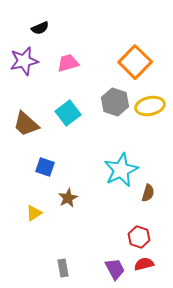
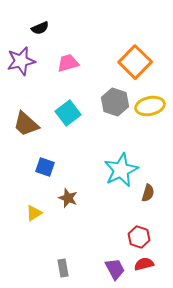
purple star: moved 3 px left
brown star: rotated 24 degrees counterclockwise
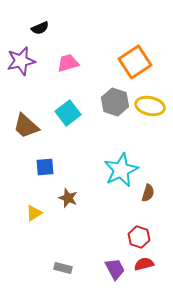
orange square: rotated 12 degrees clockwise
yellow ellipse: rotated 24 degrees clockwise
brown trapezoid: moved 2 px down
blue square: rotated 24 degrees counterclockwise
gray rectangle: rotated 66 degrees counterclockwise
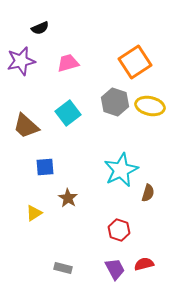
brown star: rotated 12 degrees clockwise
red hexagon: moved 20 px left, 7 px up
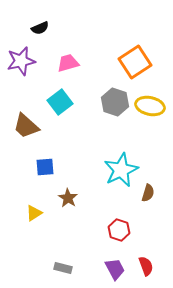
cyan square: moved 8 px left, 11 px up
red semicircle: moved 2 px right, 2 px down; rotated 84 degrees clockwise
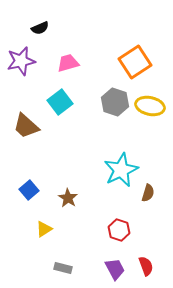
blue square: moved 16 px left, 23 px down; rotated 36 degrees counterclockwise
yellow triangle: moved 10 px right, 16 px down
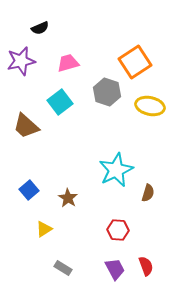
gray hexagon: moved 8 px left, 10 px up
cyan star: moved 5 px left
red hexagon: moved 1 px left; rotated 15 degrees counterclockwise
gray rectangle: rotated 18 degrees clockwise
